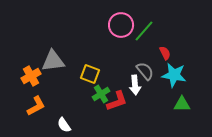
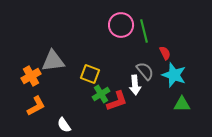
green line: rotated 55 degrees counterclockwise
cyan star: rotated 10 degrees clockwise
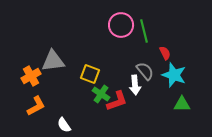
green cross: rotated 24 degrees counterclockwise
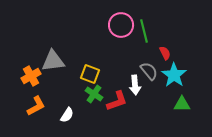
gray semicircle: moved 4 px right
cyan star: rotated 15 degrees clockwise
green cross: moved 7 px left
white semicircle: moved 3 px right, 10 px up; rotated 112 degrees counterclockwise
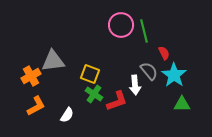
red semicircle: moved 1 px left
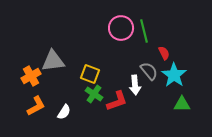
pink circle: moved 3 px down
white semicircle: moved 3 px left, 3 px up
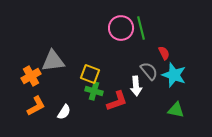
green line: moved 3 px left, 3 px up
cyan star: rotated 15 degrees counterclockwise
white arrow: moved 1 px right, 1 px down
green cross: moved 3 px up; rotated 18 degrees counterclockwise
green triangle: moved 6 px left, 6 px down; rotated 12 degrees clockwise
